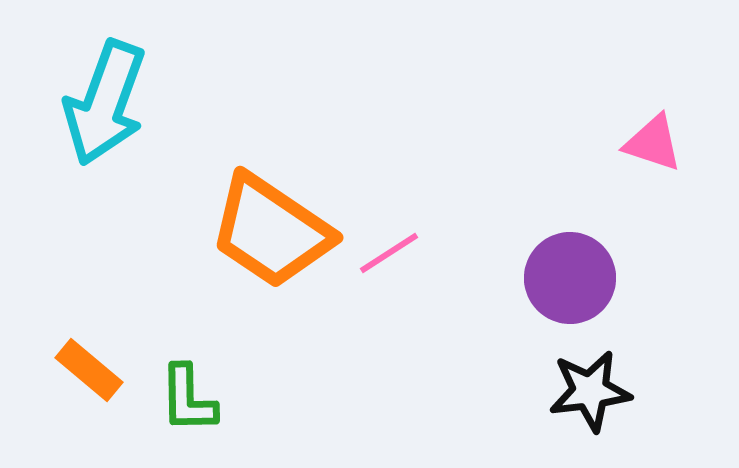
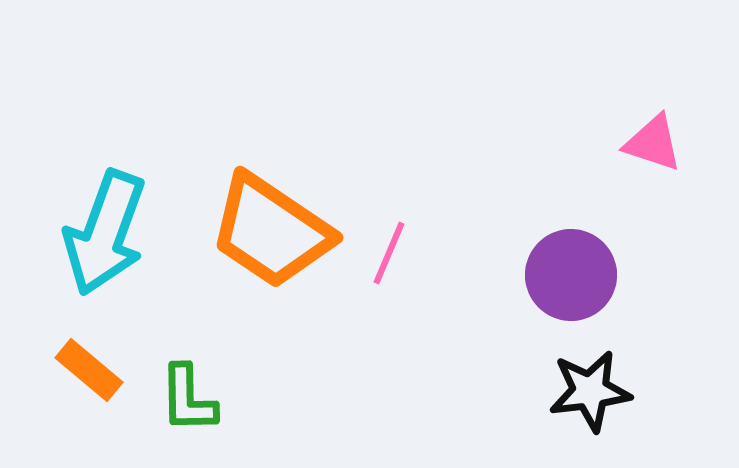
cyan arrow: moved 130 px down
pink line: rotated 34 degrees counterclockwise
purple circle: moved 1 px right, 3 px up
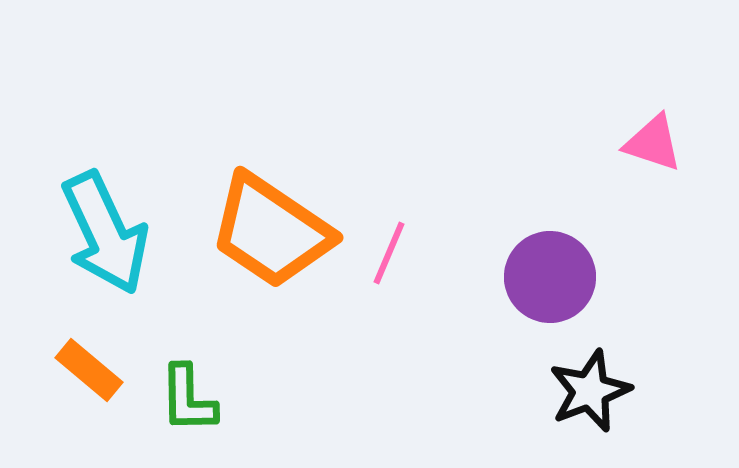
cyan arrow: rotated 45 degrees counterclockwise
purple circle: moved 21 px left, 2 px down
black star: rotated 14 degrees counterclockwise
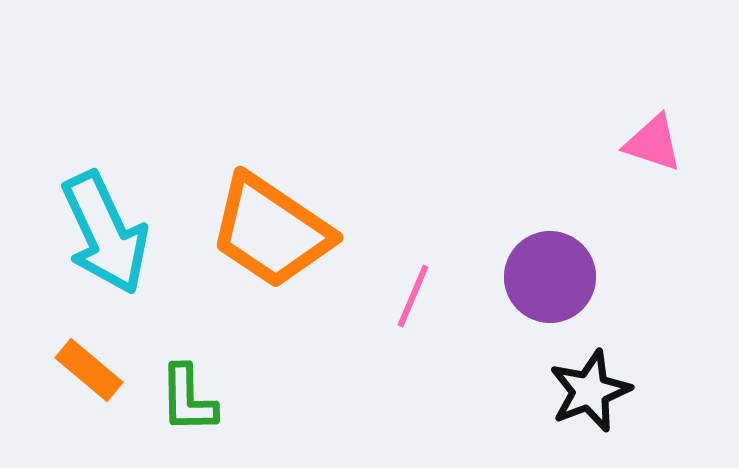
pink line: moved 24 px right, 43 px down
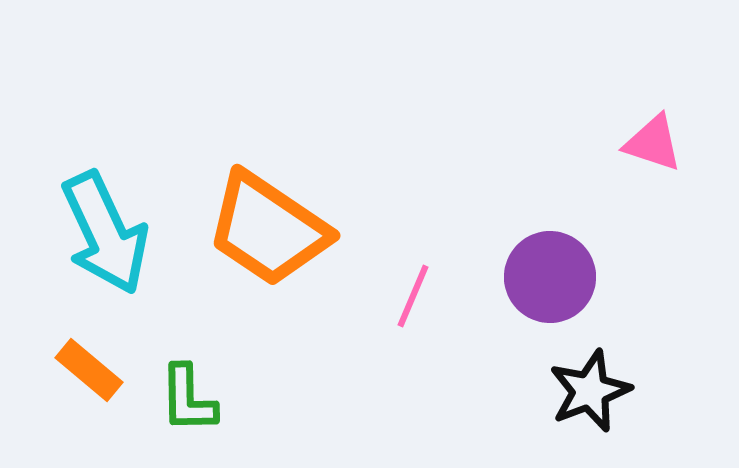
orange trapezoid: moved 3 px left, 2 px up
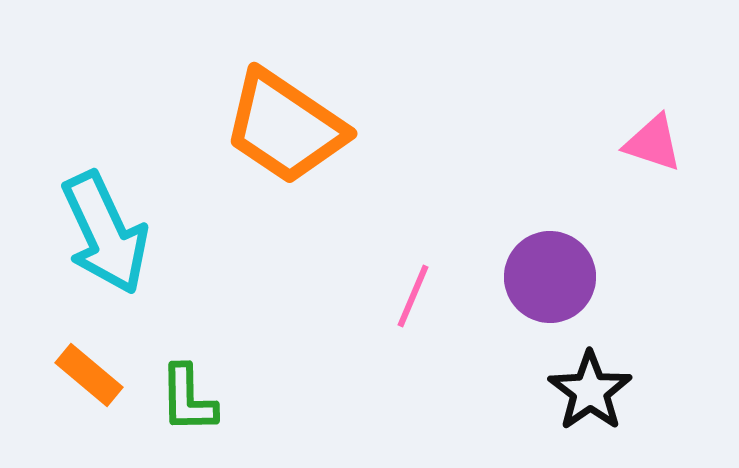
orange trapezoid: moved 17 px right, 102 px up
orange rectangle: moved 5 px down
black star: rotated 14 degrees counterclockwise
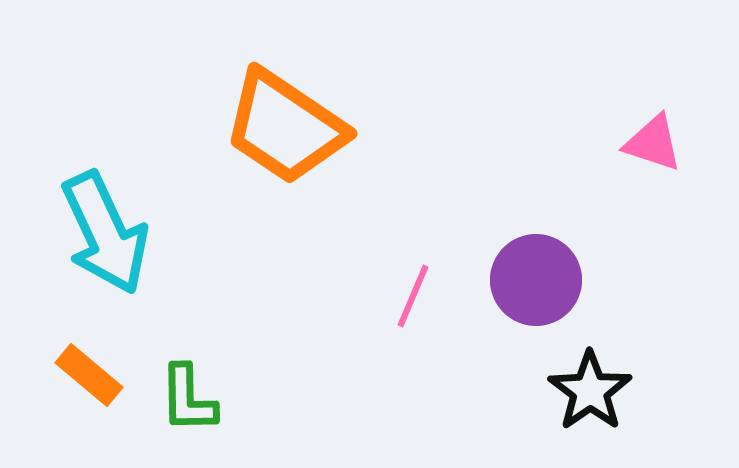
purple circle: moved 14 px left, 3 px down
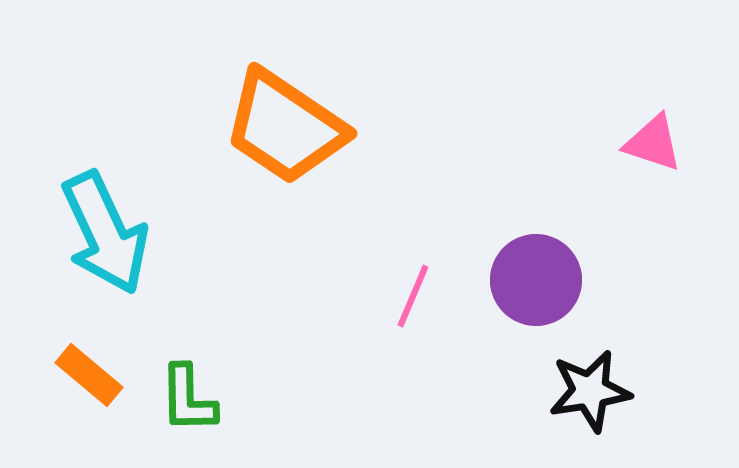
black star: rotated 26 degrees clockwise
